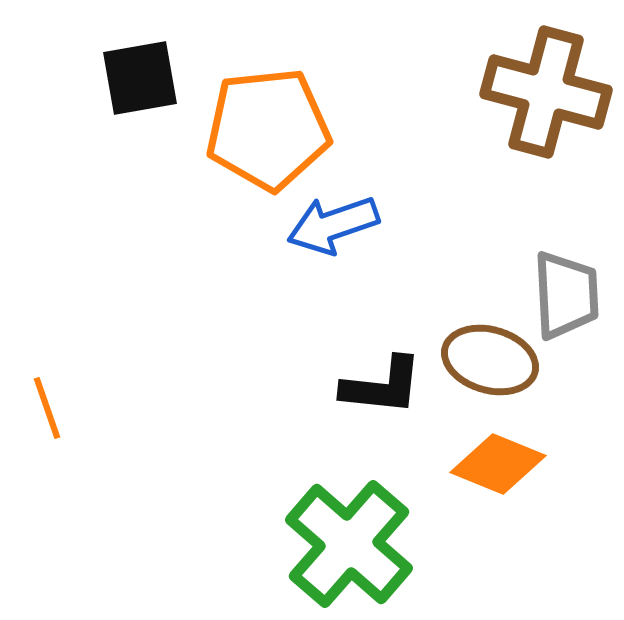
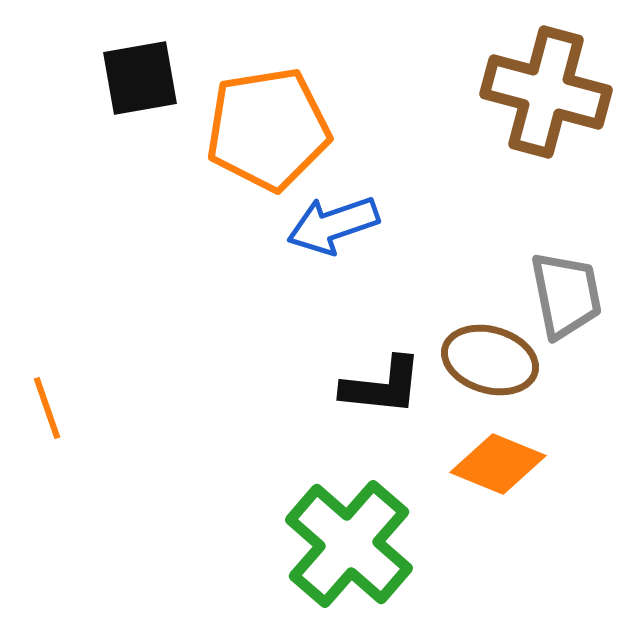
orange pentagon: rotated 3 degrees counterclockwise
gray trapezoid: rotated 8 degrees counterclockwise
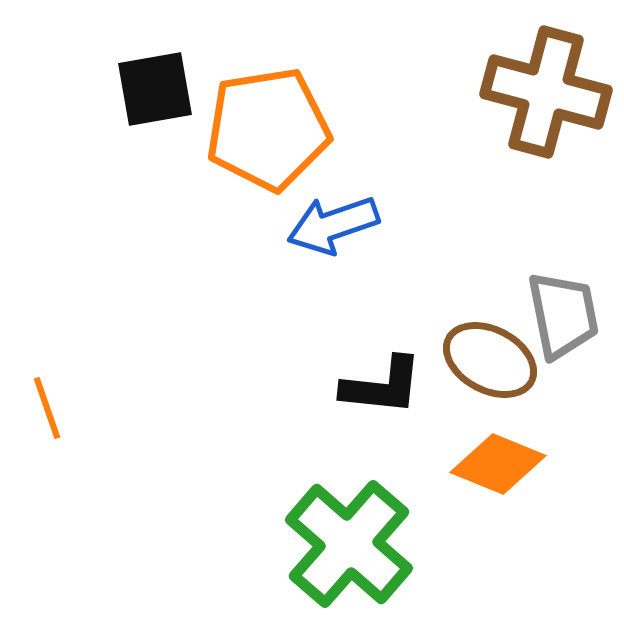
black square: moved 15 px right, 11 px down
gray trapezoid: moved 3 px left, 20 px down
brown ellipse: rotated 12 degrees clockwise
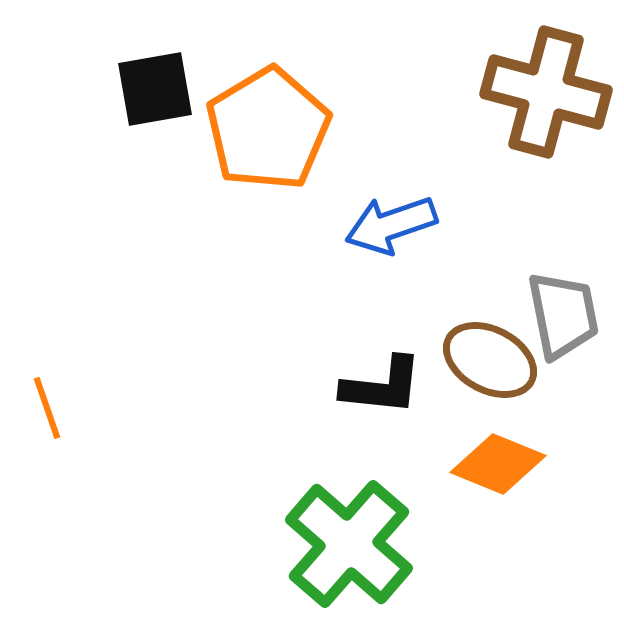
orange pentagon: rotated 22 degrees counterclockwise
blue arrow: moved 58 px right
